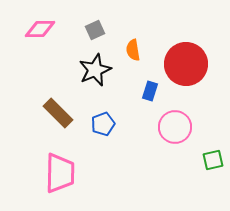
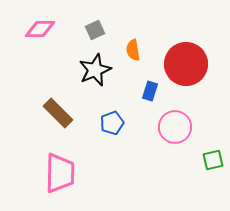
blue pentagon: moved 9 px right, 1 px up
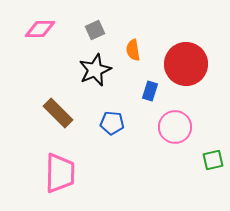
blue pentagon: rotated 25 degrees clockwise
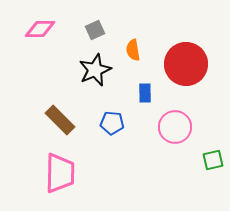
blue rectangle: moved 5 px left, 2 px down; rotated 18 degrees counterclockwise
brown rectangle: moved 2 px right, 7 px down
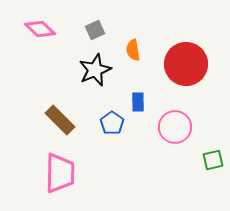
pink diamond: rotated 44 degrees clockwise
blue rectangle: moved 7 px left, 9 px down
blue pentagon: rotated 30 degrees clockwise
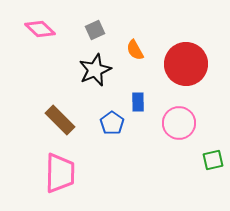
orange semicircle: moved 2 px right; rotated 20 degrees counterclockwise
pink circle: moved 4 px right, 4 px up
